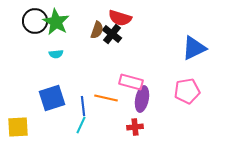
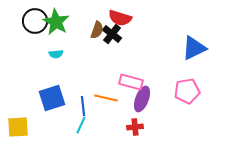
purple ellipse: rotated 10 degrees clockwise
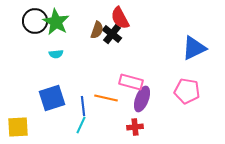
red semicircle: rotated 45 degrees clockwise
pink pentagon: rotated 20 degrees clockwise
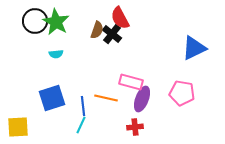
pink pentagon: moved 5 px left, 2 px down
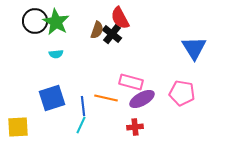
blue triangle: rotated 36 degrees counterclockwise
purple ellipse: rotated 40 degrees clockwise
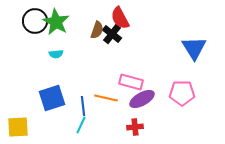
pink pentagon: rotated 10 degrees counterclockwise
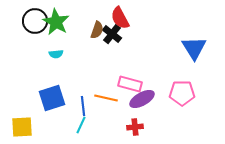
pink rectangle: moved 1 px left, 2 px down
yellow square: moved 4 px right
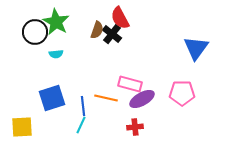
black circle: moved 11 px down
blue triangle: moved 2 px right; rotated 8 degrees clockwise
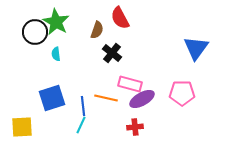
black cross: moved 19 px down
cyan semicircle: rotated 88 degrees clockwise
